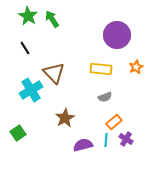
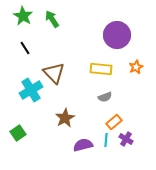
green star: moved 5 px left
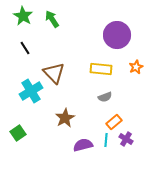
cyan cross: moved 1 px down
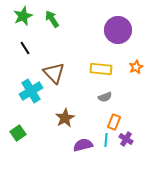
green star: rotated 18 degrees clockwise
purple circle: moved 1 px right, 5 px up
orange rectangle: rotated 28 degrees counterclockwise
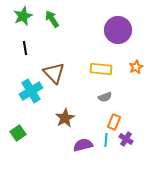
black line: rotated 24 degrees clockwise
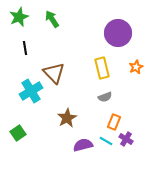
green star: moved 4 px left, 1 px down
purple circle: moved 3 px down
yellow rectangle: moved 1 px right, 1 px up; rotated 70 degrees clockwise
brown star: moved 2 px right
cyan line: moved 1 px down; rotated 64 degrees counterclockwise
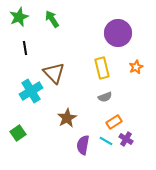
orange rectangle: rotated 35 degrees clockwise
purple semicircle: rotated 66 degrees counterclockwise
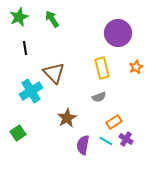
gray semicircle: moved 6 px left
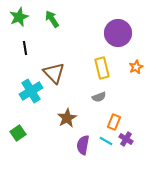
orange rectangle: rotated 35 degrees counterclockwise
